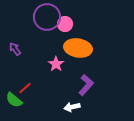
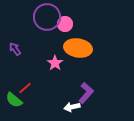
pink star: moved 1 px left, 1 px up
purple L-shape: moved 8 px down
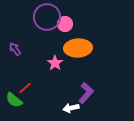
orange ellipse: rotated 12 degrees counterclockwise
white arrow: moved 1 px left, 1 px down
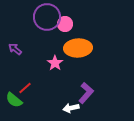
purple arrow: rotated 16 degrees counterclockwise
